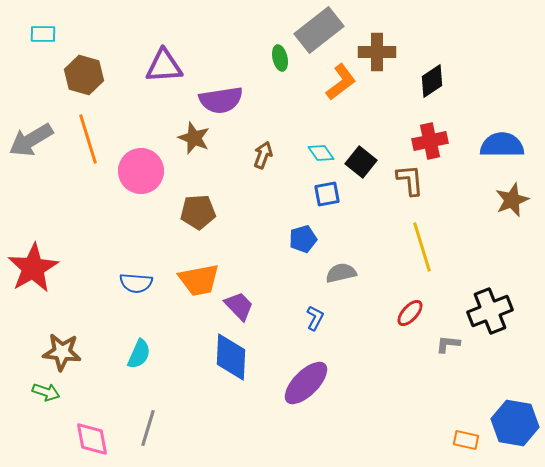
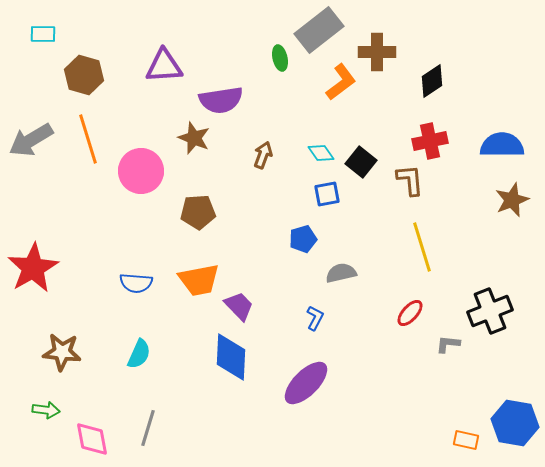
green arrow at (46, 392): moved 18 px down; rotated 12 degrees counterclockwise
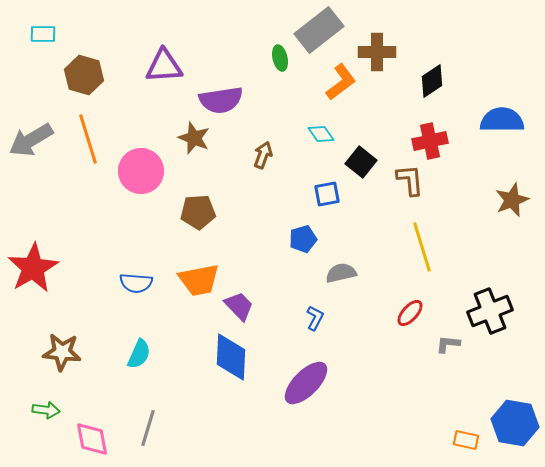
blue semicircle at (502, 145): moved 25 px up
cyan diamond at (321, 153): moved 19 px up
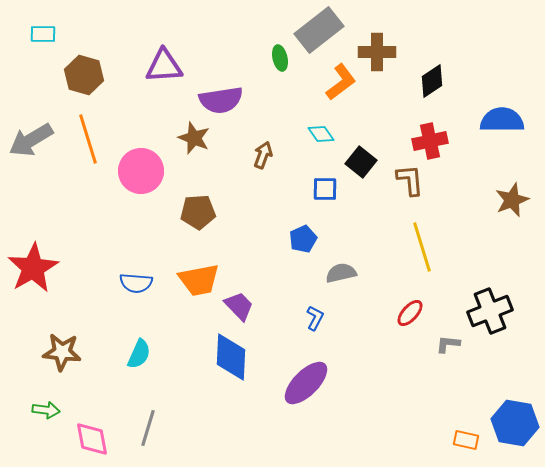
blue square at (327, 194): moved 2 px left, 5 px up; rotated 12 degrees clockwise
blue pentagon at (303, 239): rotated 8 degrees counterclockwise
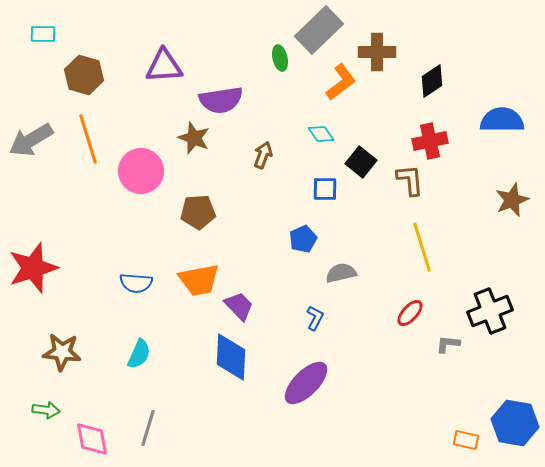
gray rectangle at (319, 30): rotated 6 degrees counterclockwise
red star at (33, 268): rotated 12 degrees clockwise
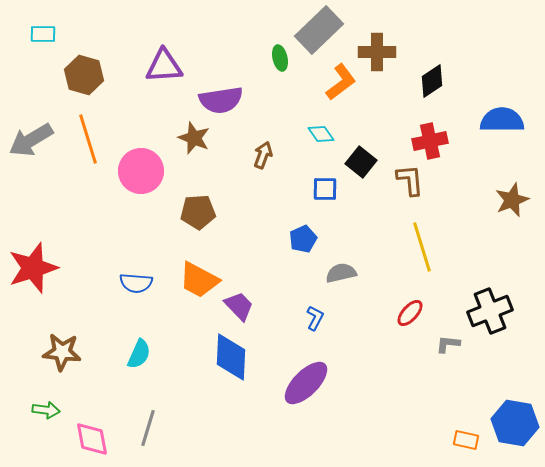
orange trapezoid at (199, 280): rotated 39 degrees clockwise
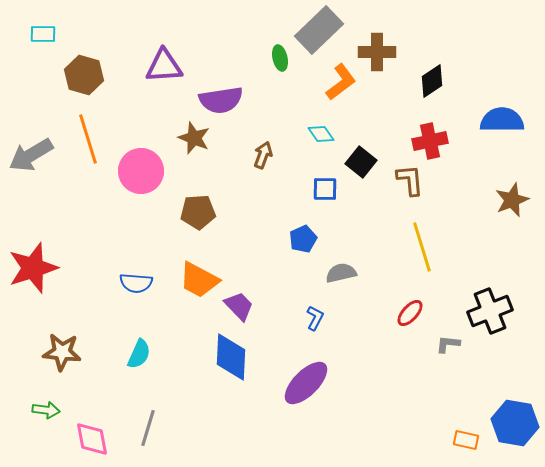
gray arrow at (31, 140): moved 15 px down
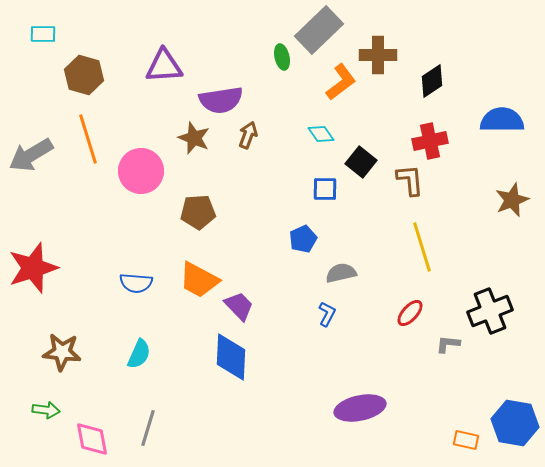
brown cross at (377, 52): moved 1 px right, 3 px down
green ellipse at (280, 58): moved 2 px right, 1 px up
brown arrow at (263, 155): moved 15 px left, 20 px up
blue L-shape at (315, 318): moved 12 px right, 4 px up
purple ellipse at (306, 383): moved 54 px right, 25 px down; rotated 33 degrees clockwise
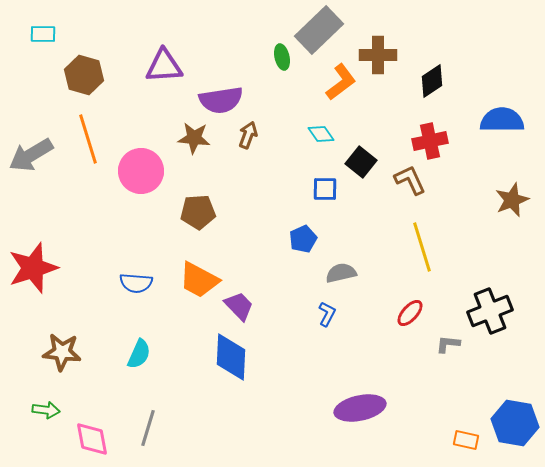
brown star at (194, 138): rotated 16 degrees counterclockwise
brown L-shape at (410, 180): rotated 20 degrees counterclockwise
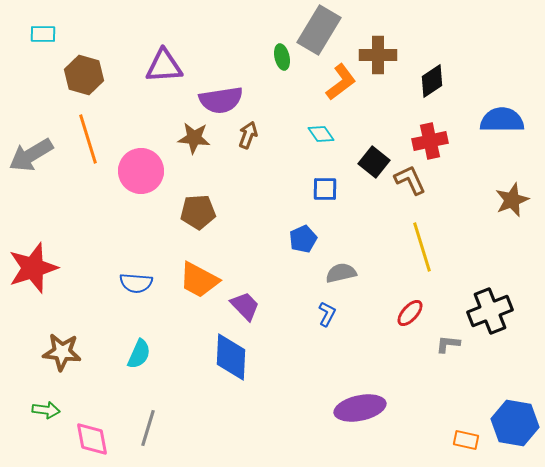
gray rectangle at (319, 30): rotated 15 degrees counterclockwise
black square at (361, 162): moved 13 px right
purple trapezoid at (239, 306): moved 6 px right
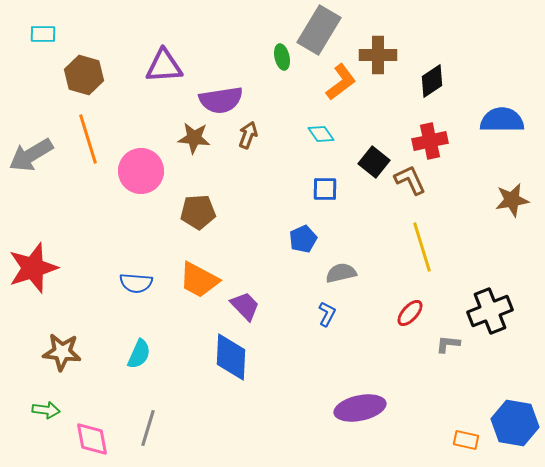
brown star at (512, 200): rotated 12 degrees clockwise
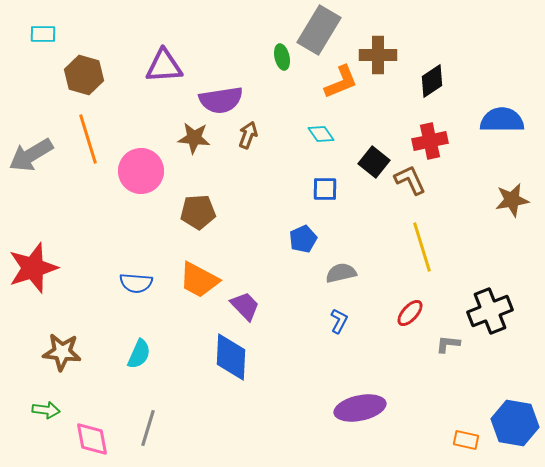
orange L-shape at (341, 82): rotated 15 degrees clockwise
blue L-shape at (327, 314): moved 12 px right, 7 px down
